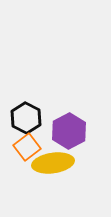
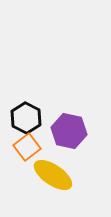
purple hexagon: rotated 20 degrees counterclockwise
yellow ellipse: moved 12 px down; rotated 42 degrees clockwise
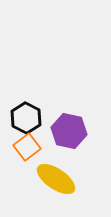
yellow ellipse: moved 3 px right, 4 px down
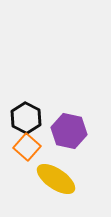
orange square: rotated 12 degrees counterclockwise
